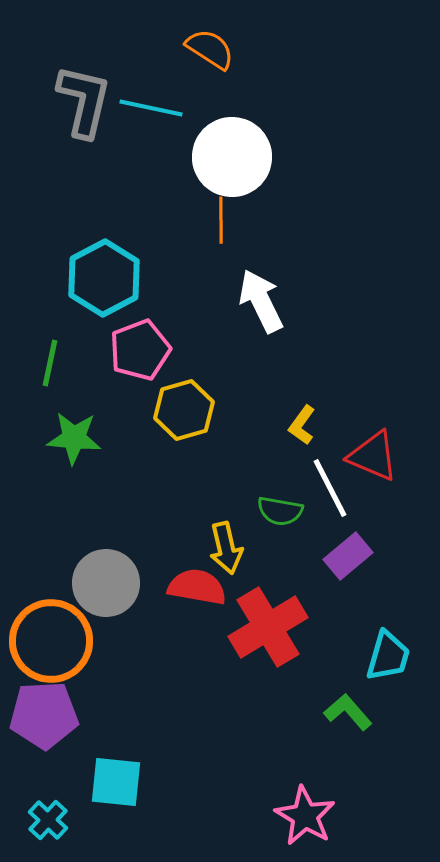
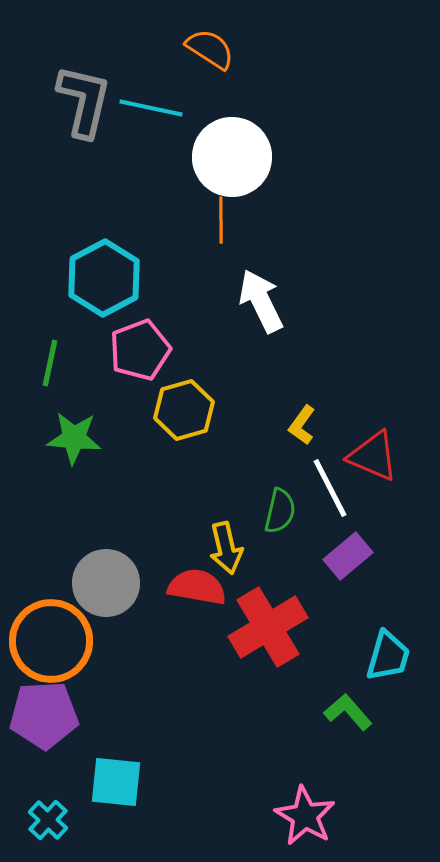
green semicircle: rotated 87 degrees counterclockwise
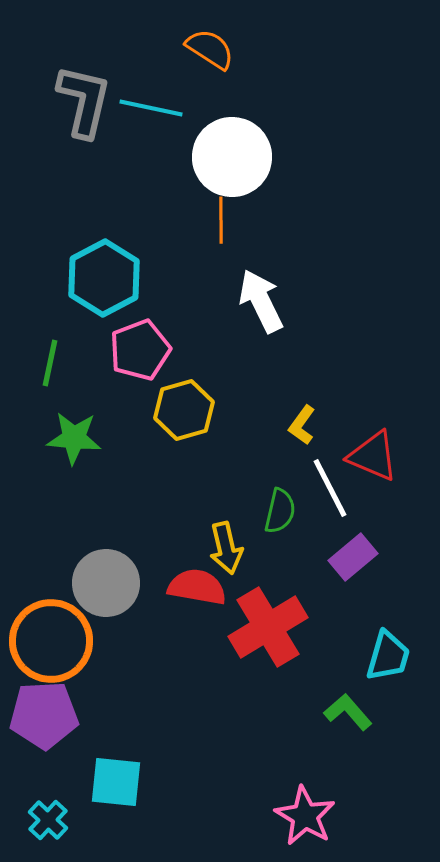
purple rectangle: moved 5 px right, 1 px down
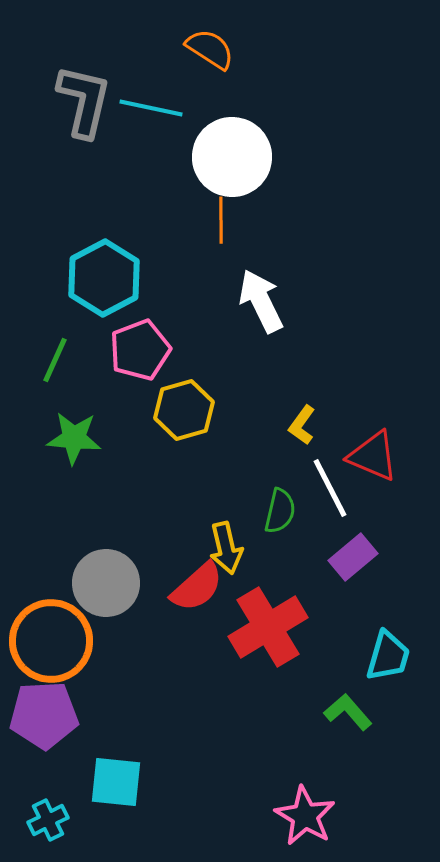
green line: moved 5 px right, 3 px up; rotated 12 degrees clockwise
red semicircle: rotated 128 degrees clockwise
cyan cross: rotated 21 degrees clockwise
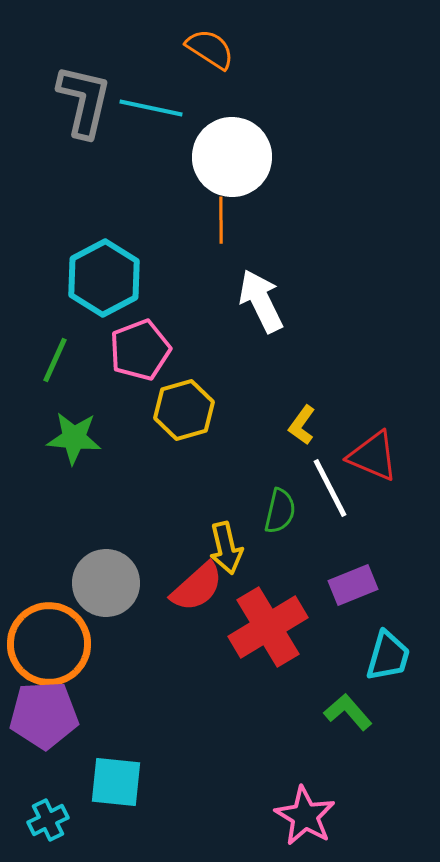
purple rectangle: moved 28 px down; rotated 18 degrees clockwise
orange circle: moved 2 px left, 3 px down
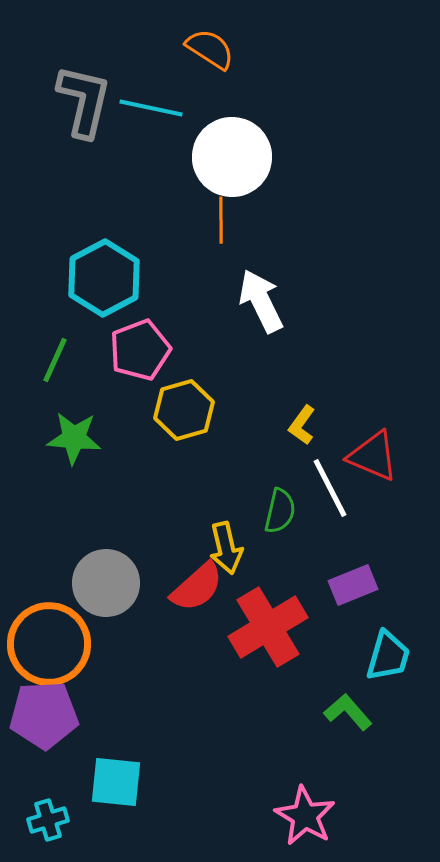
cyan cross: rotated 9 degrees clockwise
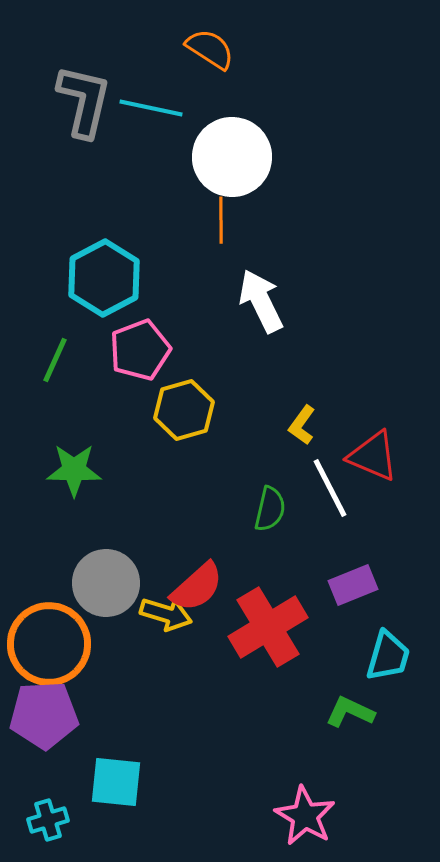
green star: moved 32 px down; rotated 4 degrees counterclockwise
green semicircle: moved 10 px left, 2 px up
yellow arrow: moved 60 px left, 66 px down; rotated 60 degrees counterclockwise
green L-shape: moved 2 px right; rotated 24 degrees counterclockwise
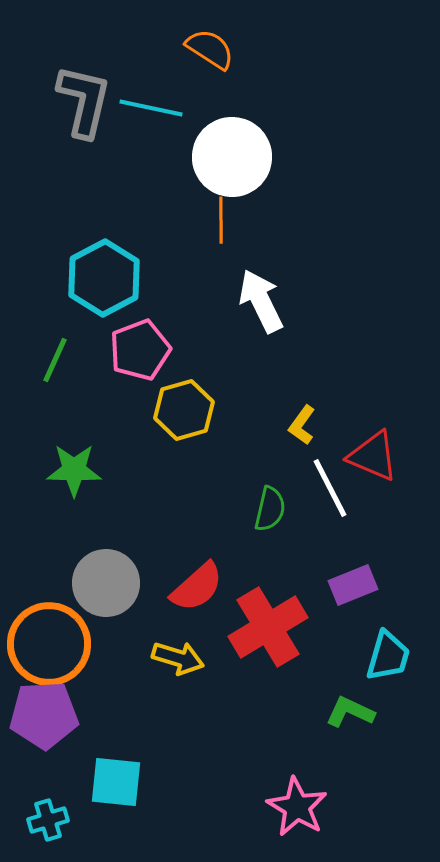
yellow arrow: moved 12 px right, 44 px down
pink star: moved 8 px left, 9 px up
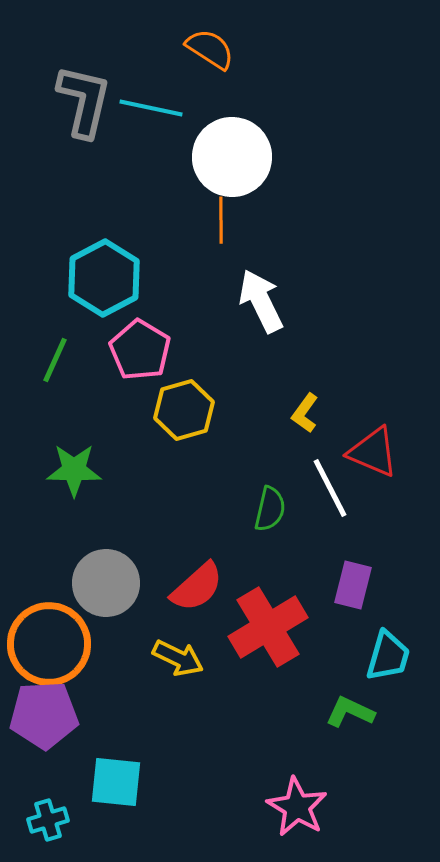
pink pentagon: rotated 20 degrees counterclockwise
yellow L-shape: moved 3 px right, 12 px up
red triangle: moved 4 px up
purple rectangle: rotated 54 degrees counterclockwise
yellow arrow: rotated 9 degrees clockwise
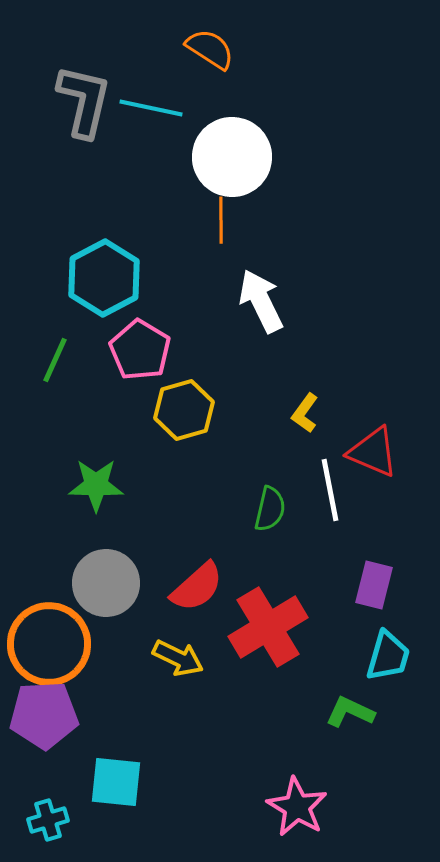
green star: moved 22 px right, 15 px down
white line: moved 2 px down; rotated 16 degrees clockwise
purple rectangle: moved 21 px right
